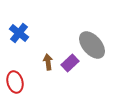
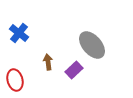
purple rectangle: moved 4 px right, 7 px down
red ellipse: moved 2 px up
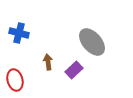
blue cross: rotated 24 degrees counterclockwise
gray ellipse: moved 3 px up
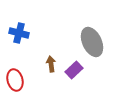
gray ellipse: rotated 16 degrees clockwise
brown arrow: moved 3 px right, 2 px down
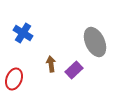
blue cross: moved 4 px right; rotated 18 degrees clockwise
gray ellipse: moved 3 px right
red ellipse: moved 1 px left, 1 px up; rotated 35 degrees clockwise
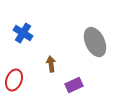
purple rectangle: moved 15 px down; rotated 18 degrees clockwise
red ellipse: moved 1 px down
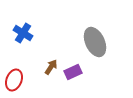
brown arrow: moved 3 px down; rotated 42 degrees clockwise
purple rectangle: moved 1 px left, 13 px up
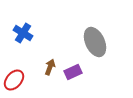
brown arrow: moved 1 px left; rotated 14 degrees counterclockwise
red ellipse: rotated 20 degrees clockwise
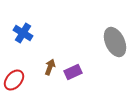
gray ellipse: moved 20 px right
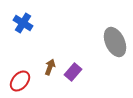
blue cross: moved 10 px up
purple rectangle: rotated 24 degrees counterclockwise
red ellipse: moved 6 px right, 1 px down
